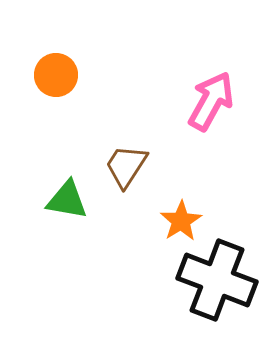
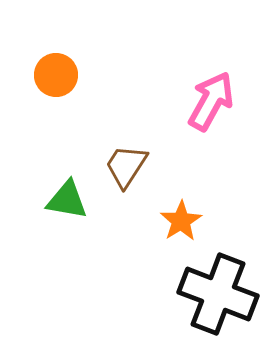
black cross: moved 1 px right, 14 px down
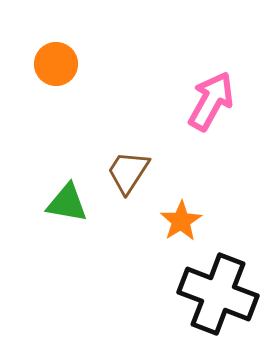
orange circle: moved 11 px up
brown trapezoid: moved 2 px right, 6 px down
green triangle: moved 3 px down
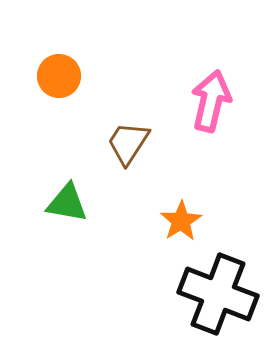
orange circle: moved 3 px right, 12 px down
pink arrow: rotated 16 degrees counterclockwise
brown trapezoid: moved 29 px up
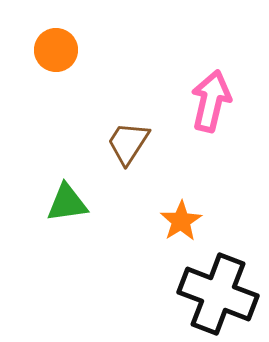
orange circle: moved 3 px left, 26 px up
green triangle: rotated 18 degrees counterclockwise
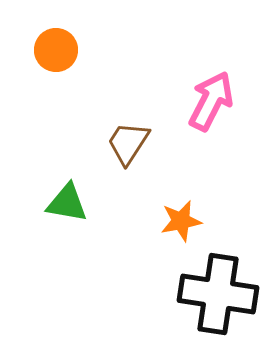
pink arrow: rotated 14 degrees clockwise
green triangle: rotated 18 degrees clockwise
orange star: rotated 21 degrees clockwise
black cross: rotated 12 degrees counterclockwise
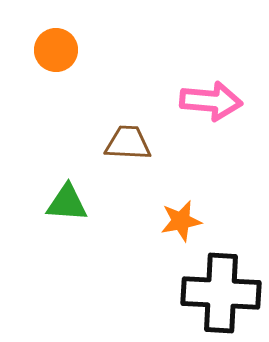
pink arrow: rotated 68 degrees clockwise
brown trapezoid: rotated 60 degrees clockwise
green triangle: rotated 6 degrees counterclockwise
black cross: moved 3 px right, 1 px up; rotated 6 degrees counterclockwise
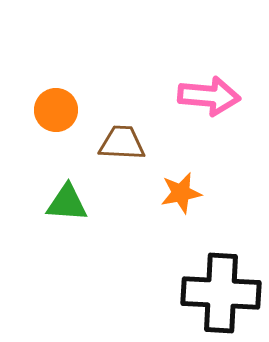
orange circle: moved 60 px down
pink arrow: moved 2 px left, 5 px up
brown trapezoid: moved 6 px left
orange star: moved 28 px up
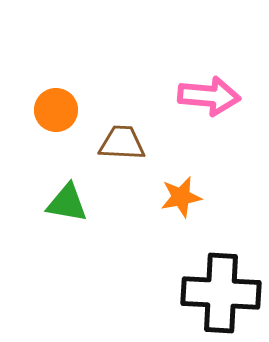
orange star: moved 4 px down
green triangle: rotated 6 degrees clockwise
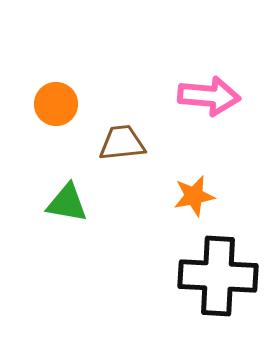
orange circle: moved 6 px up
brown trapezoid: rotated 9 degrees counterclockwise
orange star: moved 13 px right, 1 px up
black cross: moved 3 px left, 17 px up
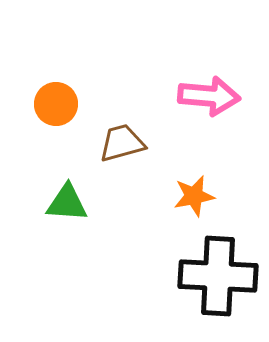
brown trapezoid: rotated 9 degrees counterclockwise
green triangle: rotated 6 degrees counterclockwise
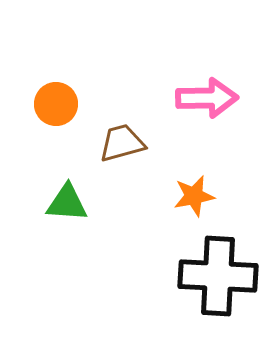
pink arrow: moved 2 px left, 2 px down; rotated 6 degrees counterclockwise
